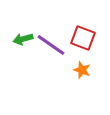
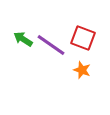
green arrow: rotated 48 degrees clockwise
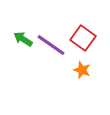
red square: rotated 15 degrees clockwise
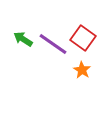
purple line: moved 2 px right, 1 px up
orange star: rotated 12 degrees clockwise
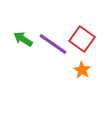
red square: moved 1 px left, 1 px down
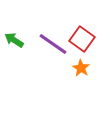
green arrow: moved 9 px left, 1 px down
orange star: moved 1 px left, 2 px up
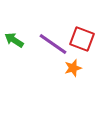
red square: rotated 15 degrees counterclockwise
orange star: moved 8 px left; rotated 24 degrees clockwise
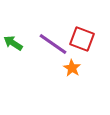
green arrow: moved 1 px left, 3 px down
orange star: moved 1 px left; rotated 24 degrees counterclockwise
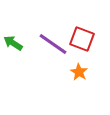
orange star: moved 7 px right, 4 px down
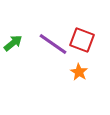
red square: moved 1 px down
green arrow: rotated 108 degrees clockwise
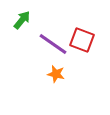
green arrow: moved 9 px right, 23 px up; rotated 12 degrees counterclockwise
orange star: moved 23 px left, 2 px down; rotated 18 degrees counterclockwise
